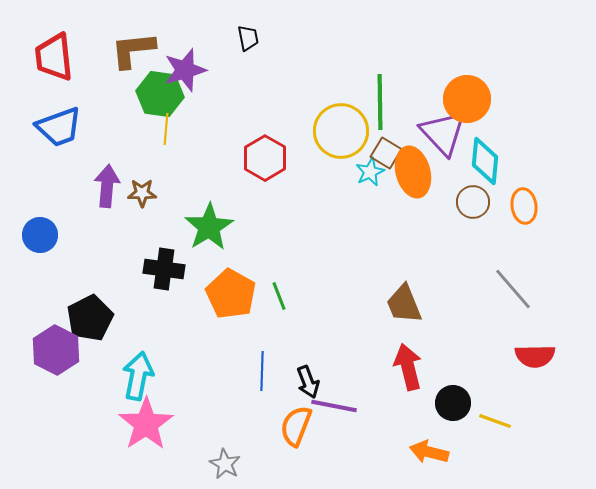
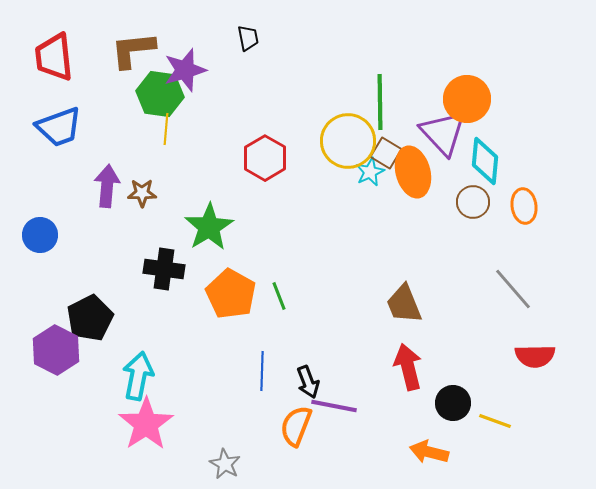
yellow circle at (341, 131): moved 7 px right, 10 px down
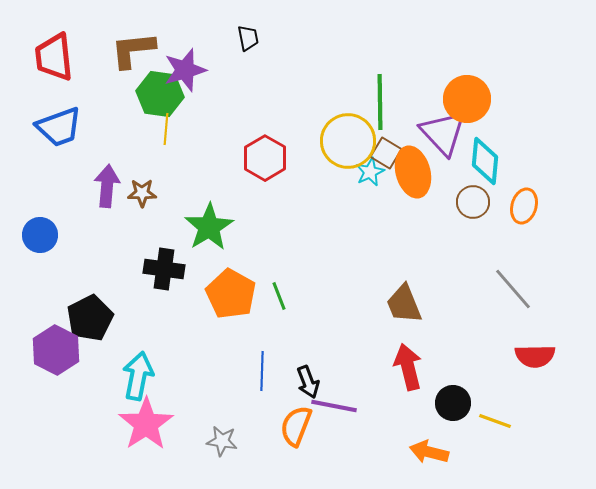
orange ellipse at (524, 206): rotated 24 degrees clockwise
gray star at (225, 464): moved 3 px left, 23 px up; rotated 20 degrees counterclockwise
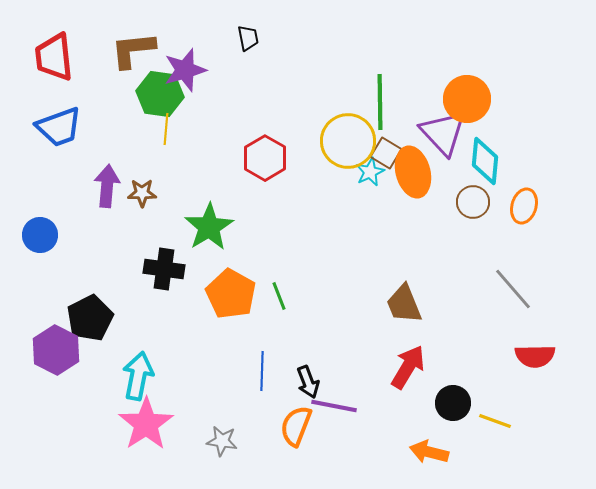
red arrow at (408, 367): rotated 45 degrees clockwise
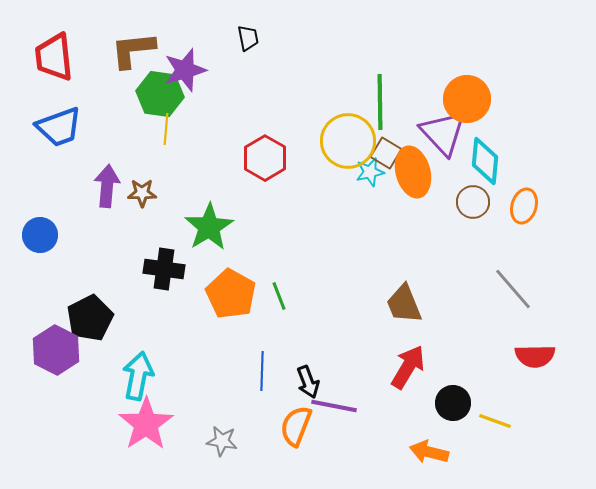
cyan star at (370, 172): rotated 12 degrees clockwise
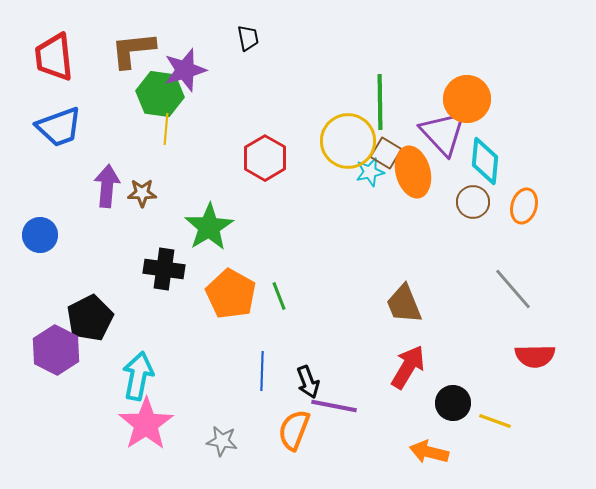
orange semicircle at (296, 426): moved 2 px left, 4 px down
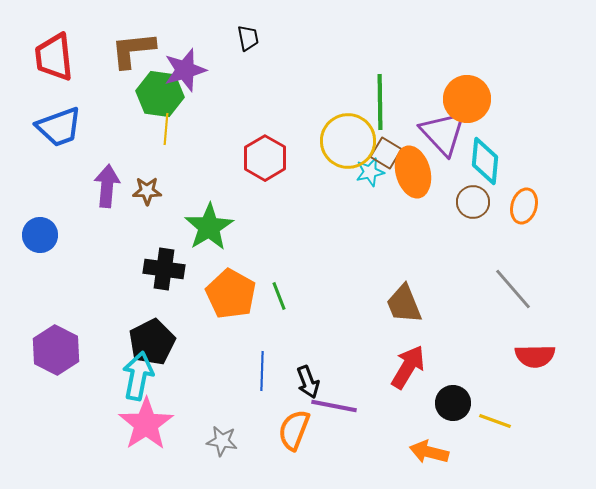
brown star at (142, 193): moved 5 px right, 2 px up
black pentagon at (90, 318): moved 62 px right, 24 px down
